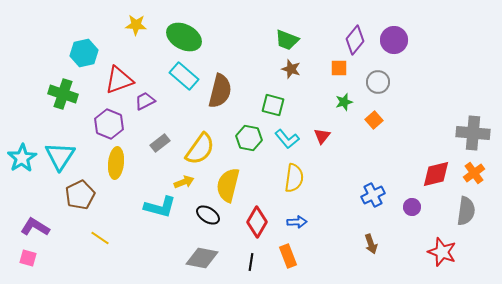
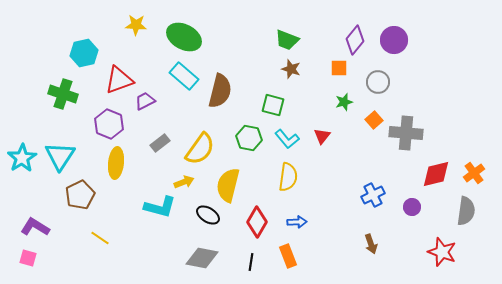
gray cross at (473, 133): moved 67 px left
yellow semicircle at (294, 178): moved 6 px left, 1 px up
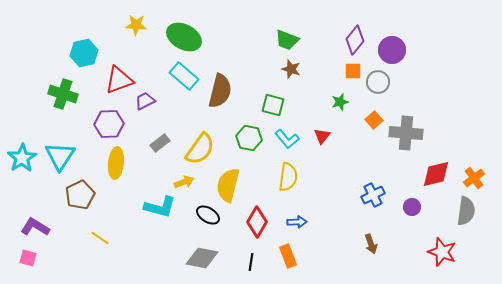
purple circle at (394, 40): moved 2 px left, 10 px down
orange square at (339, 68): moved 14 px right, 3 px down
green star at (344, 102): moved 4 px left
purple hexagon at (109, 124): rotated 24 degrees counterclockwise
orange cross at (474, 173): moved 5 px down
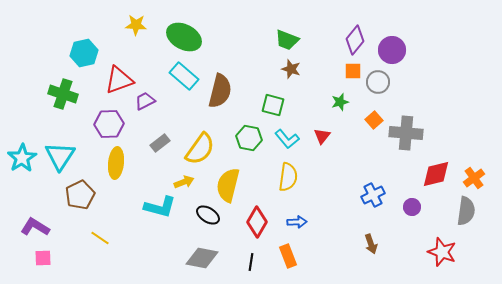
pink square at (28, 258): moved 15 px right; rotated 18 degrees counterclockwise
